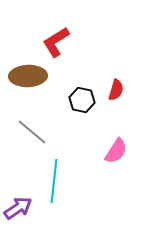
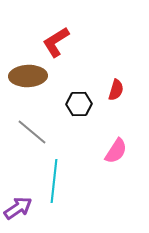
black hexagon: moved 3 px left, 4 px down; rotated 15 degrees counterclockwise
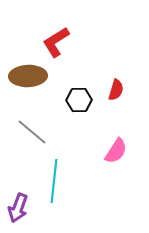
black hexagon: moved 4 px up
purple arrow: rotated 144 degrees clockwise
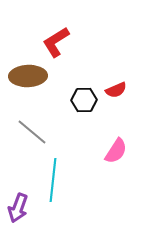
red semicircle: rotated 50 degrees clockwise
black hexagon: moved 5 px right
cyan line: moved 1 px left, 1 px up
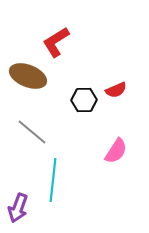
brown ellipse: rotated 24 degrees clockwise
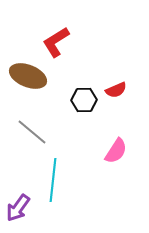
purple arrow: rotated 16 degrees clockwise
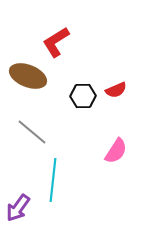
black hexagon: moved 1 px left, 4 px up
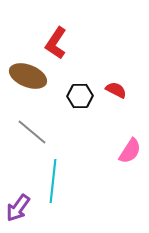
red L-shape: moved 1 px down; rotated 24 degrees counterclockwise
red semicircle: rotated 130 degrees counterclockwise
black hexagon: moved 3 px left
pink semicircle: moved 14 px right
cyan line: moved 1 px down
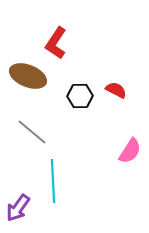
cyan line: rotated 9 degrees counterclockwise
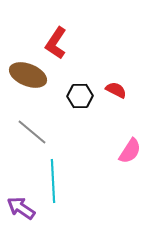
brown ellipse: moved 1 px up
purple arrow: moved 3 px right; rotated 88 degrees clockwise
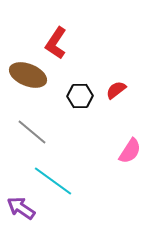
red semicircle: rotated 65 degrees counterclockwise
cyan line: rotated 51 degrees counterclockwise
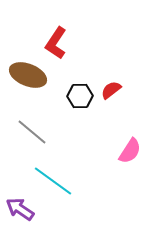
red semicircle: moved 5 px left
purple arrow: moved 1 px left, 1 px down
